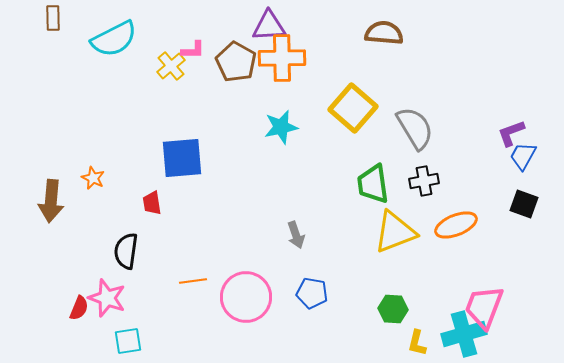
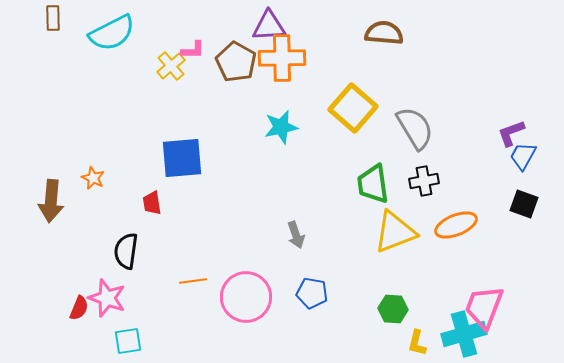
cyan semicircle: moved 2 px left, 6 px up
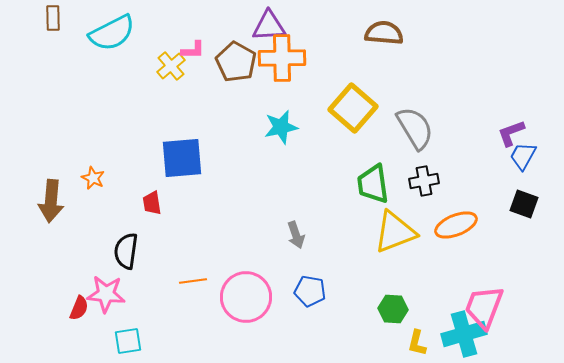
blue pentagon: moved 2 px left, 2 px up
pink star: moved 1 px left, 4 px up; rotated 15 degrees counterclockwise
